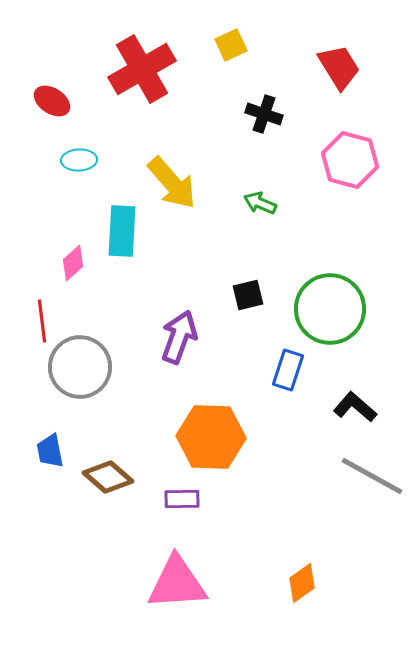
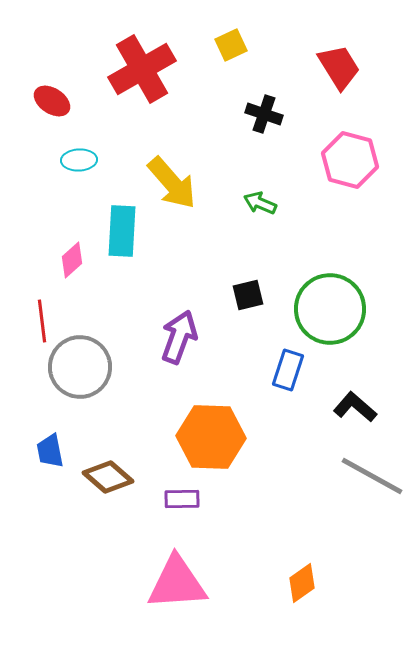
pink diamond: moved 1 px left, 3 px up
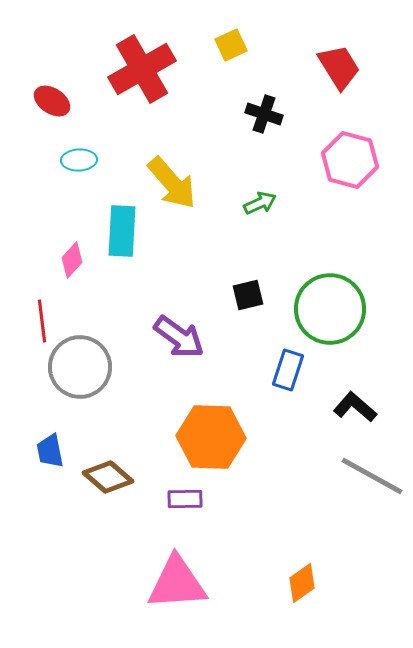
green arrow: rotated 132 degrees clockwise
pink diamond: rotated 6 degrees counterclockwise
purple arrow: rotated 106 degrees clockwise
purple rectangle: moved 3 px right
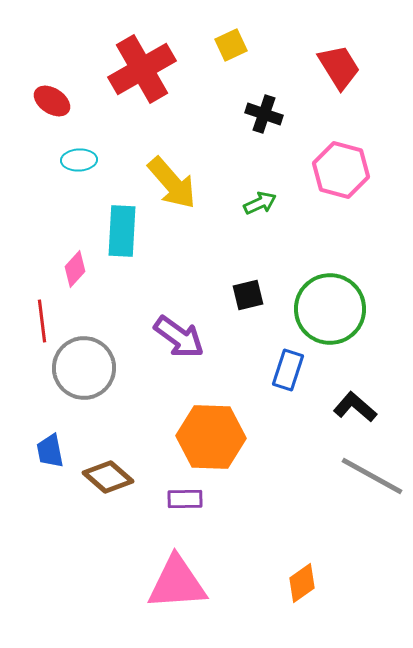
pink hexagon: moved 9 px left, 10 px down
pink diamond: moved 3 px right, 9 px down
gray circle: moved 4 px right, 1 px down
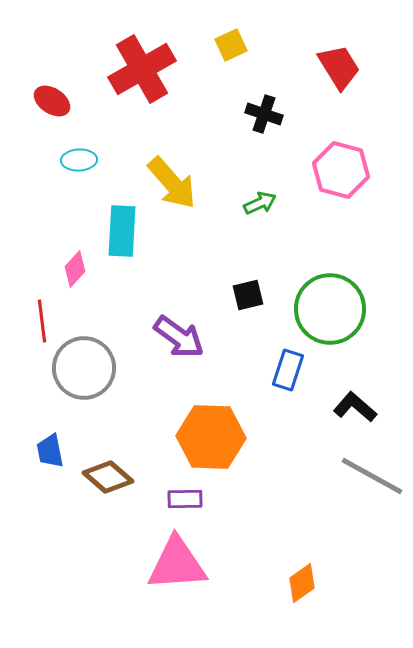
pink triangle: moved 19 px up
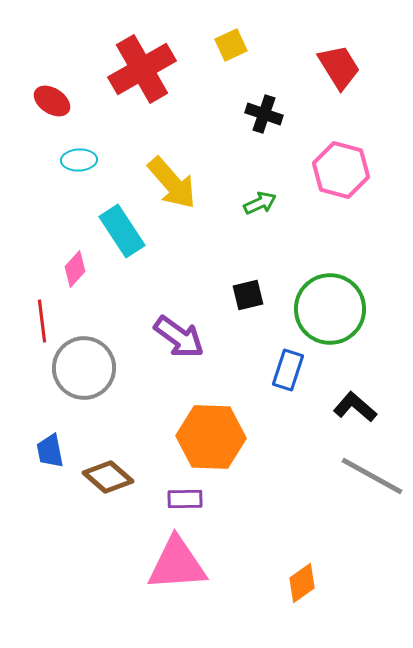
cyan rectangle: rotated 36 degrees counterclockwise
